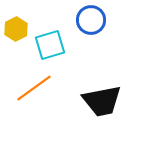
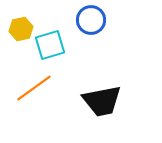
yellow hexagon: moved 5 px right; rotated 15 degrees clockwise
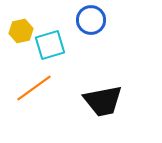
yellow hexagon: moved 2 px down
black trapezoid: moved 1 px right
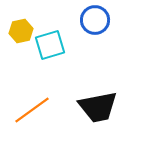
blue circle: moved 4 px right
orange line: moved 2 px left, 22 px down
black trapezoid: moved 5 px left, 6 px down
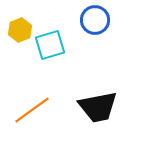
yellow hexagon: moved 1 px left, 1 px up; rotated 10 degrees counterclockwise
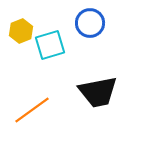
blue circle: moved 5 px left, 3 px down
yellow hexagon: moved 1 px right, 1 px down
black trapezoid: moved 15 px up
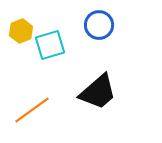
blue circle: moved 9 px right, 2 px down
black trapezoid: rotated 30 degrees counterclockwise
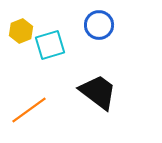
black trapezoid: rotated 102 degrees counterclockwise
orange line: moved 3 px left
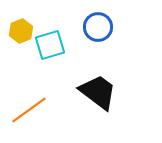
blue circle: moved 1 px left, 2 px down
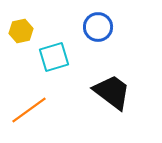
yellow hexagon: rotated 10 degrees clockwise
cyan square: moved 4 px right, 12 px down
black trapezoid: moved 14 px right
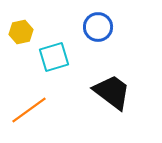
yellow hexagon: moved 1 px down
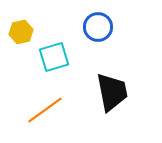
black trapezoid: rotated 42 degrees clockwise
orange line: moved 16 px right
